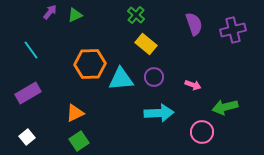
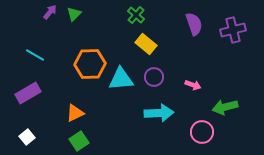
green triangle: moved 1 px left, 1 px up; rotated 21 degrees counterclockwise
cyan line: moved 4 px right, 5 px down; rotated 24 degrees counterclockwise
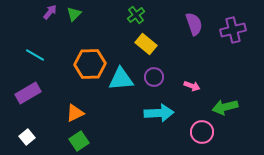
green cross: rotated 12 degrees clockwise
pink arrow: moved 1 px left, 1 px down
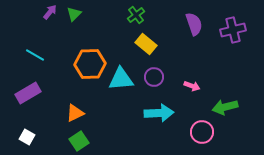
white square: rotated 21 degrees counterclockwise
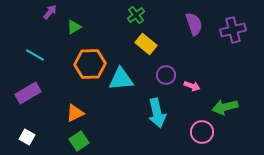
green triangle: moved 13 px down; rotated 14 degrees clockwise
purple circle: moved 12 px right, 2 px up
cyan arrow: moved 2 px left; rotated 80 degrees clockwise
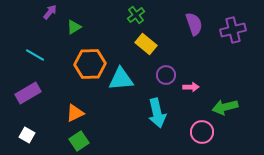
pink arrow: moved 1 px left, 1 px down; rotated 21 degrees counterclockwise
white square: moved 2 px up
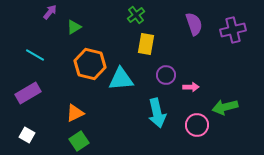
yellow rectangle: rotated 60 degrees clockwise
orange hexagon: rotated 16 degrees clockwise
pink circle: moved 5 px left, 7 px up
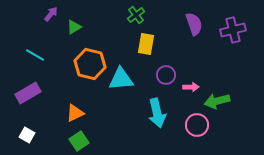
purple arrow: moved 1 px right, 2 px down
green arrow: moved 8 px left, 6 px up
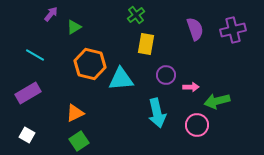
purple semicircle: moved 1 px right, 5 px down
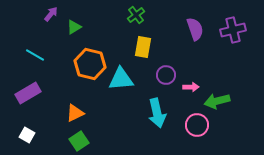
yellow rectangle: moved 3 px left, 3 px down
